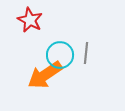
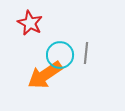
red star: moved 3 px down
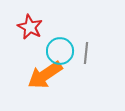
red star: moved 4 px down
cyan circle: moved 4 px up
